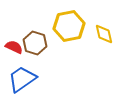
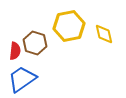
red semicircle: moved 1 px right, 4 px down; rotated 72 degrees clockwise
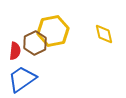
yellow hexagon: moved 16 px left, 5 px down
brown hexagon: rotated 15 degrees clockwise
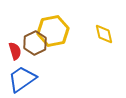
red semicircle: rotated 24 degrees counterclockwise
